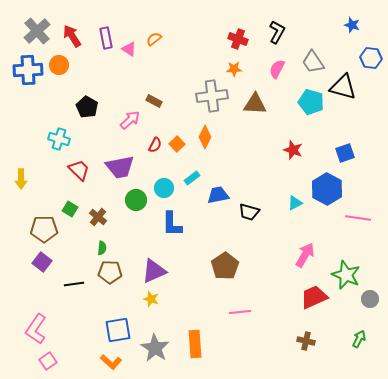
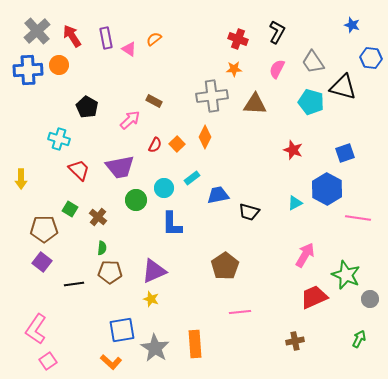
blue square at (118, 330): moved 4 px right
brown cross at (306, 341): moved 11 px left; rotated 24 degrees counterclockwise
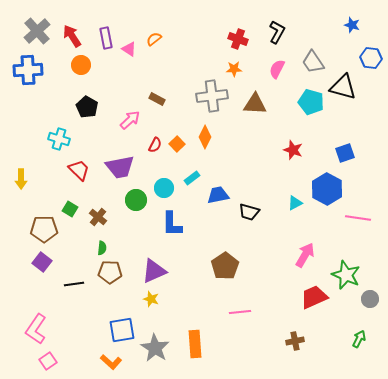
orange circle at (59, 65): moved 22 px right
brown rectangle at (154, 101): moved 3 px right, 2 px up
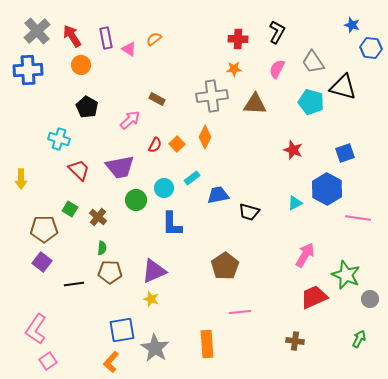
red cross at (238, 39): rotated 18 degrees counterclockwise
blue hexagon at (371, 58): moved 10 px up
brown cross at (295, 341): rotated 18 degrees clockwise
orange rectangle at (195, 344): moved 12 px right
orange L-shape at (111, 362): rotated 90 degrees clockwise
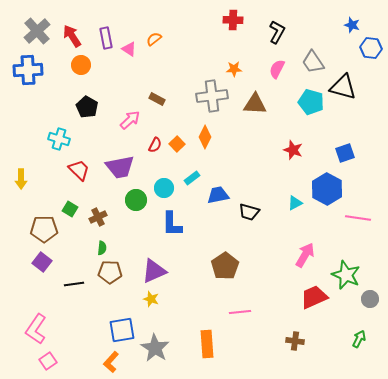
red cross at (238, 39): moved 5 px left, 19 px up
brown cross at (98, 217): rotated 24 degrees clockwise
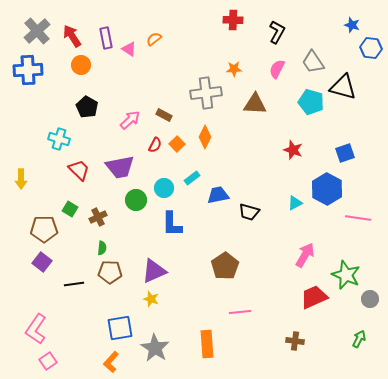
gray cross at (212, 96): moved 6 px left, 3 px up
brown rectangle at (157, 99): moved 7 px right, 16 px down
blue square at (122, 330): moved 2 px left, 2 px up
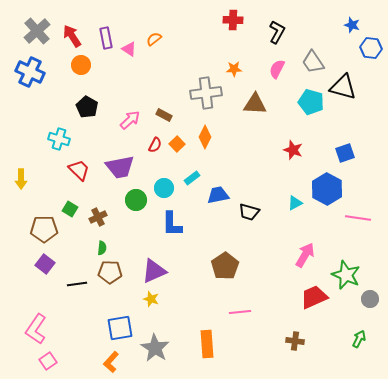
blue cross at (28, 70): moved 2 px right, 2 px down; rotated 28 degrees clockwise
purple square at (42, 262): moved 3 px right, 2 px down
black line at (74, 284): moved 3 px right
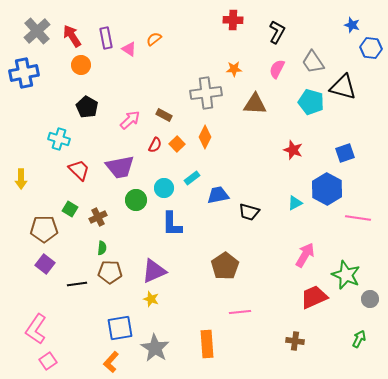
blue cross at (30, 72): moved 6 px left, 1 px down; rotated 36 degrees counterclockwise
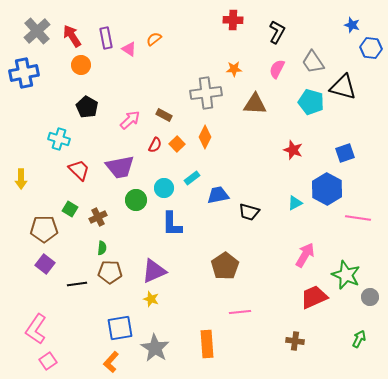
gray circle at (370, 299): moved 2 px up
